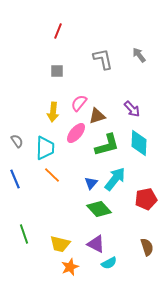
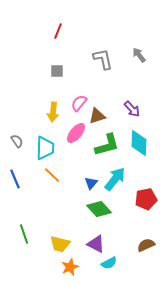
brown semicircle: moved 1 px left, 2 px up; rotated 96 degrees counterclockwise
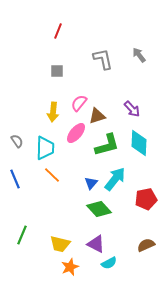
green line: moved 2 px left, 1 px down; rotated 42 degrees clockwise
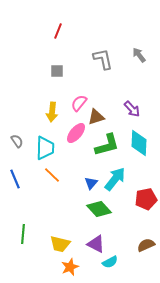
yellow arrow: moved 1 px left
brown triangle: moved 1 px left, 1 px down
green line: moved 1 px right, 1 px up; rotated 18 degrees counterclockwise
cyan semicircle: moved 1 px right, 1 px up
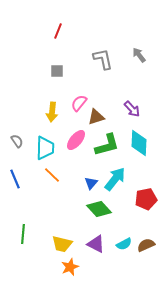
pink ellipse: moved 7 px down
yellow trapezoid: moved 2 px right
cyan semicircle: moved 14 px right, 18 px up
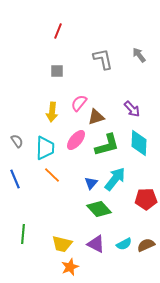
red pentagon: rotated 10 degrees clockwise
